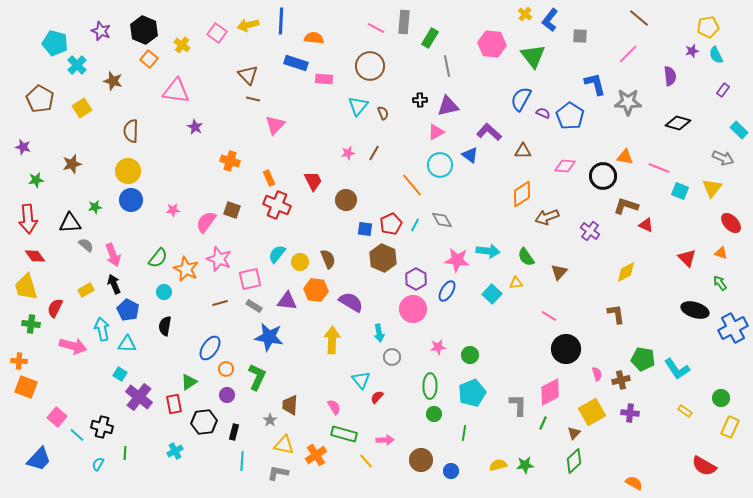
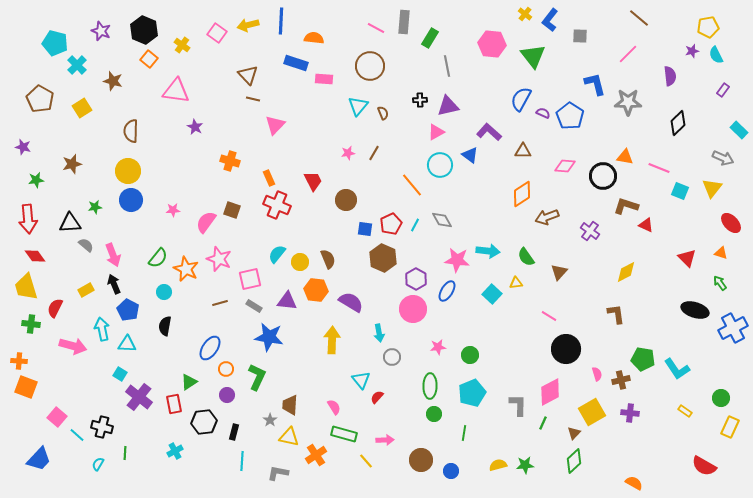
black diamond at (678, 123): rotated 60 degrees counterclockwise
yellow triangle at (284, 445): moved 5 px right, 8 px up
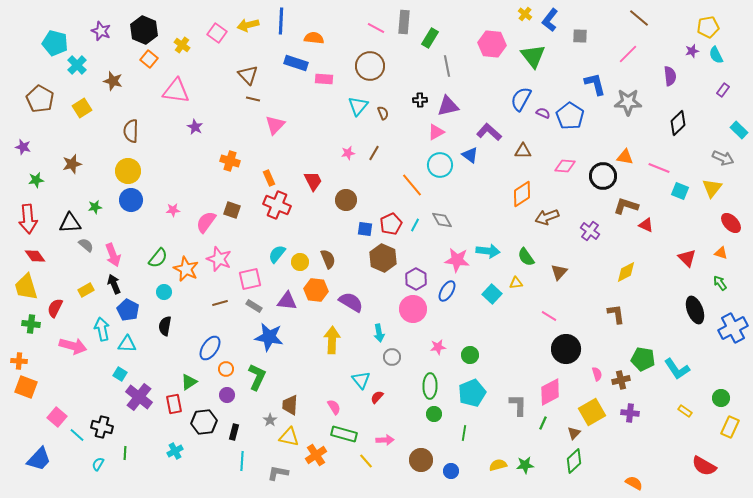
black ellipse at (695, 310): rotated 52 degrees clockwise
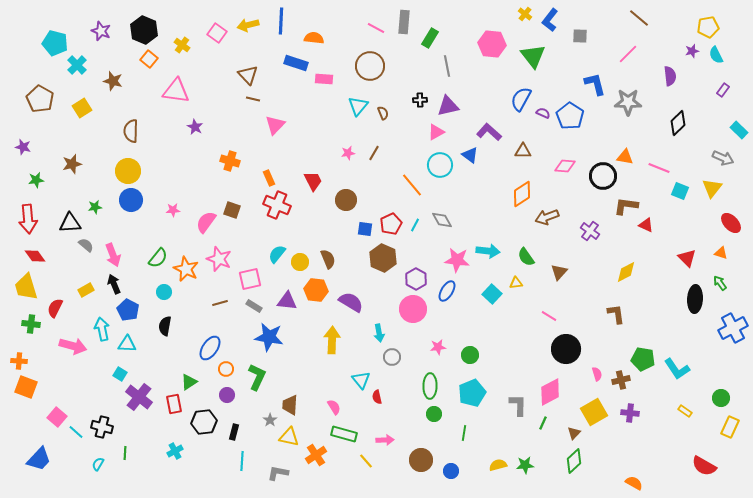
brown L-shape at (626, 206): rotated 10 degrees counterclockwise
black ellipse at (695, 310): moved 11 px up; rotated 24 degrees clockwise
red semicircle at (377, 397): rotated 56 degrees counterclockwise
yellow square at (592, 412): moved 2 px right
cyan line at (77, 435): moved 1 px left, 3 px up
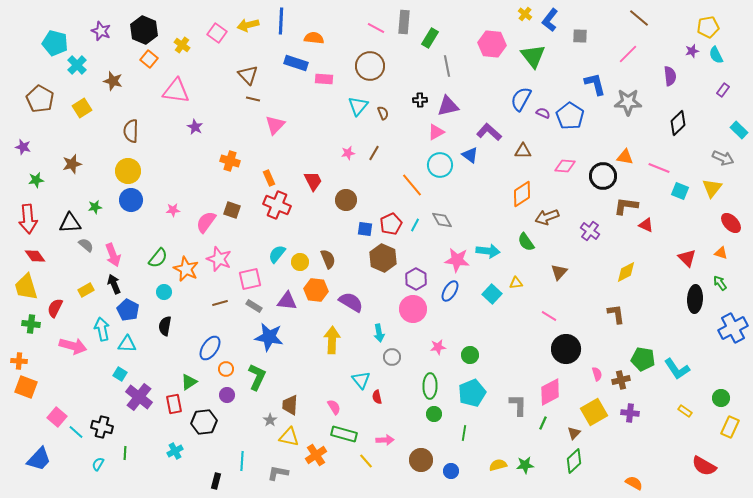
green semicircle at (526, 257): moved 15 px up
blue ellipse at (447, 291): moved 3 px right
black rectangle at (234, 432): moved 18 px left, 49 px down
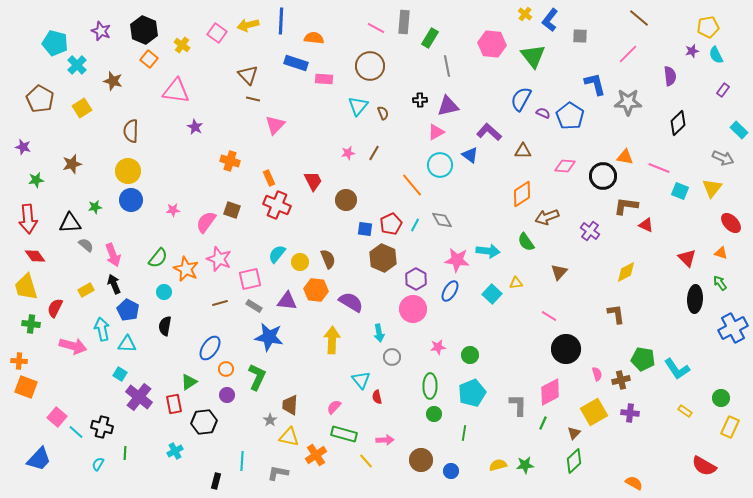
pink semicircle at (334, 407): rotated 105 degrees counterclockwise
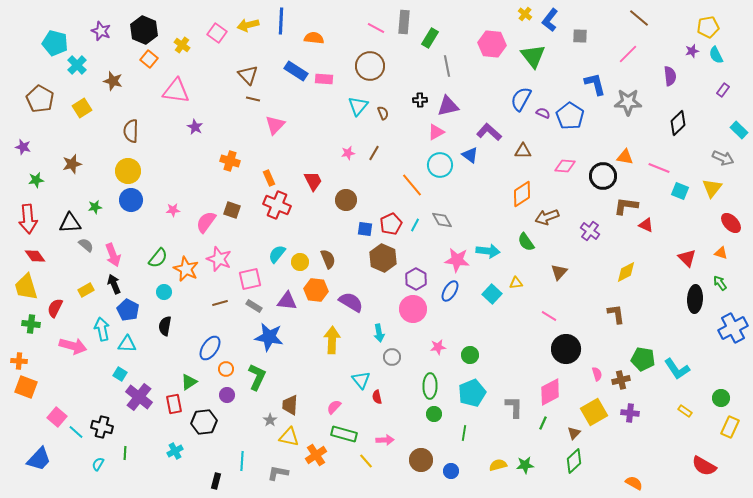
blue rectangle at (296, 63): moved 8 px down; rotated 15 degrees clockwise
gray L-shape at (518, 405): moved 4 px left, 2 px down
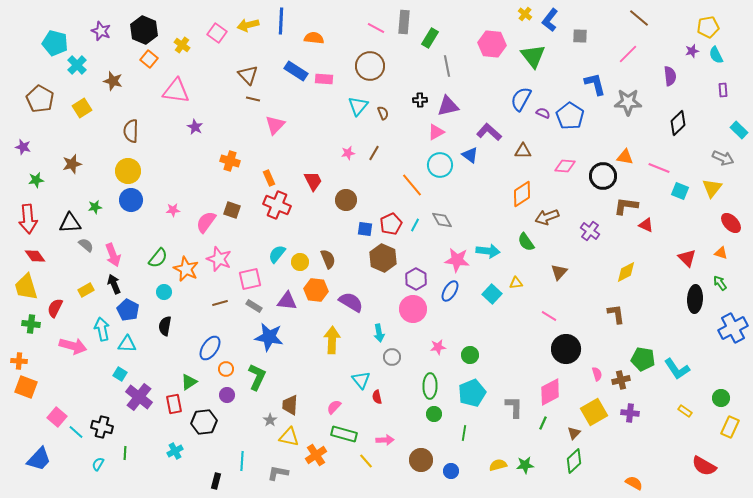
purple rectangle at (723, 90): rotated 40 degrees counterclockwise
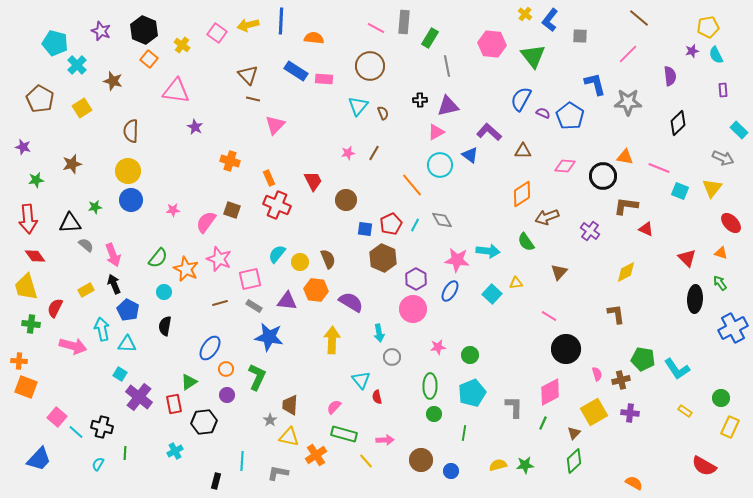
red triangle at (646, 225): moved 4 px down
